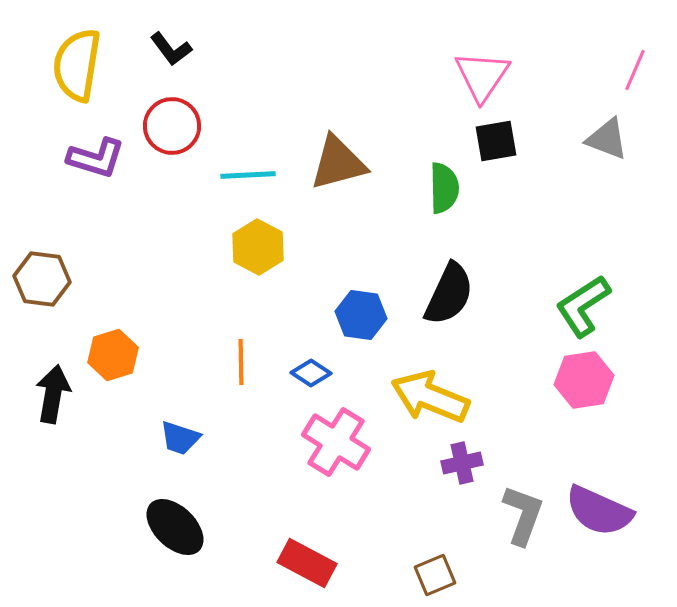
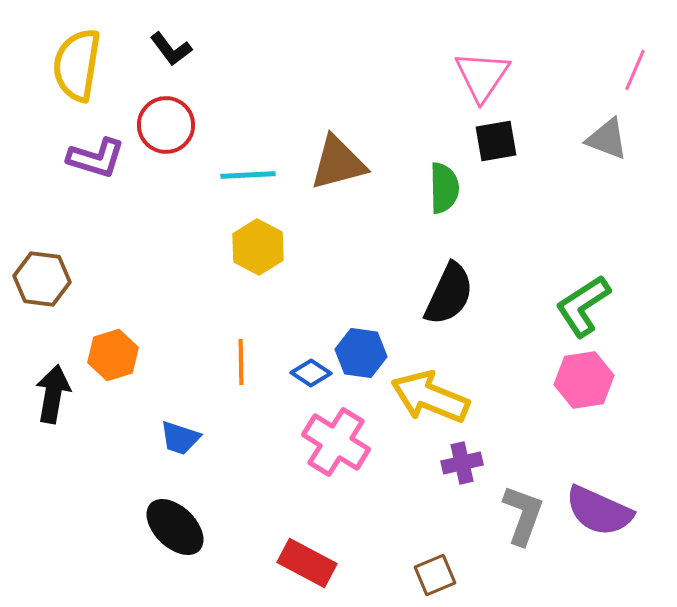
red circle: moved 6 px left, 1 px up
blue hexagon: moved 38 px down
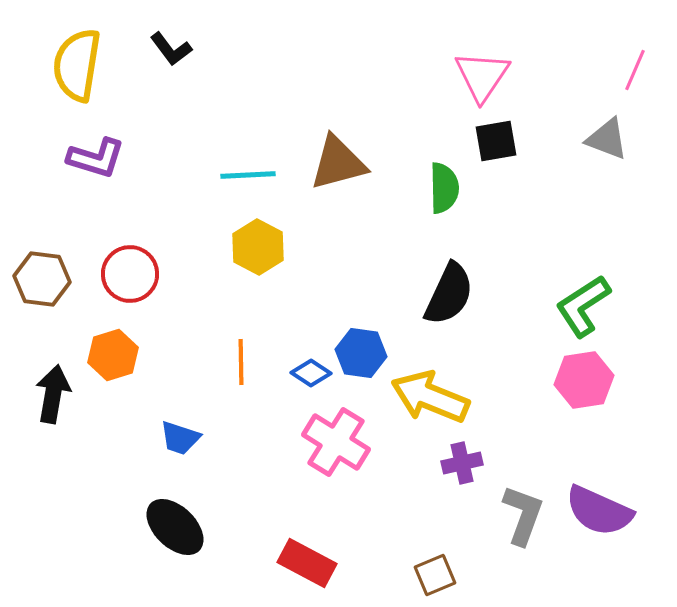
red circle: moved 36 px left, 149 px down
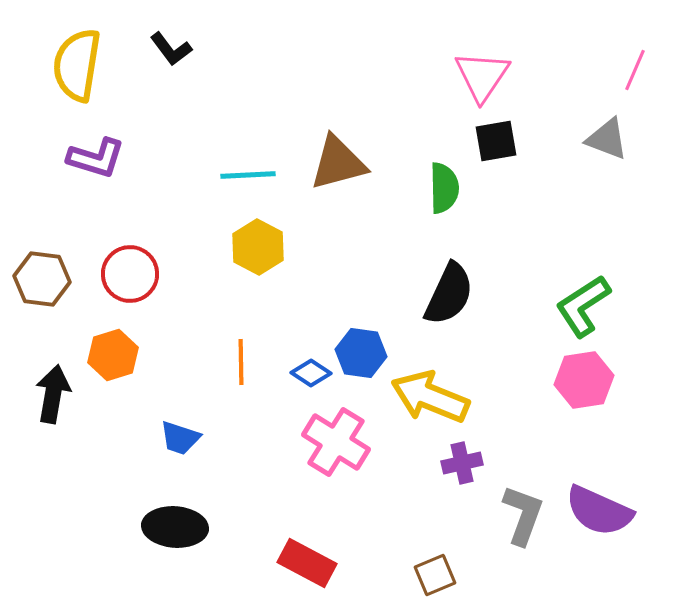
black ellipse: rotated 40 degrees counterclockwise
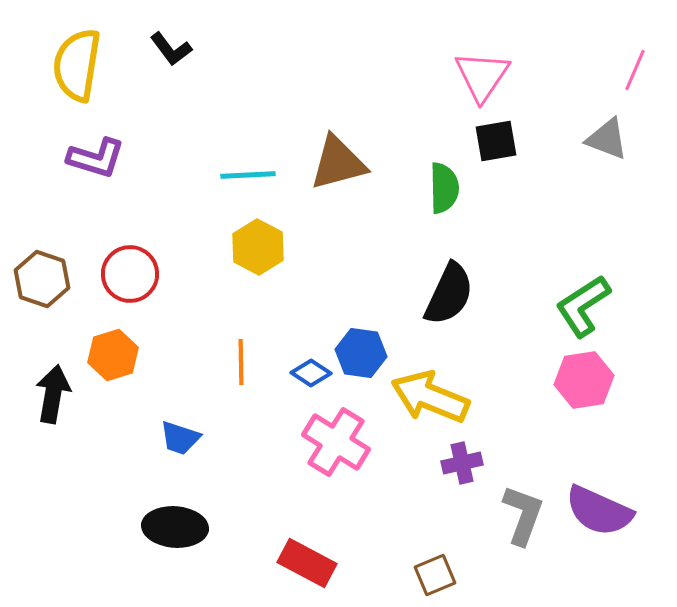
brown hexagon: rotated 12 degrees clockwise
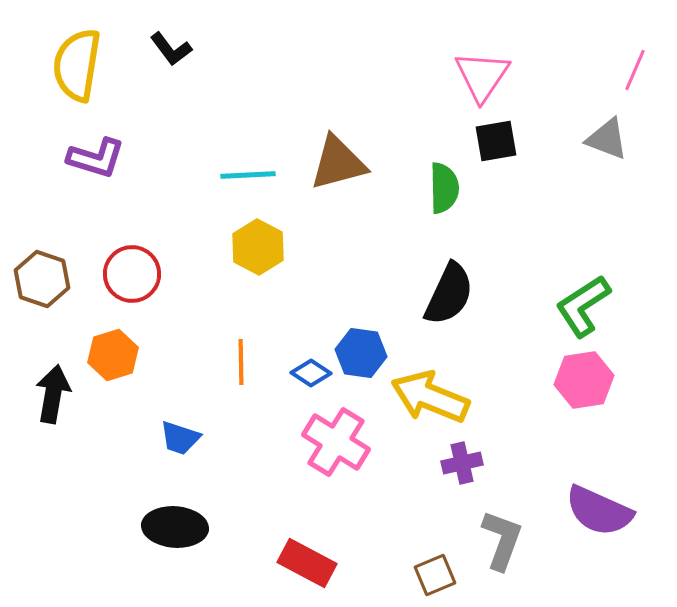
red circle: moved 2 px right
gray L-shape: moved 21 px left, 25 px down
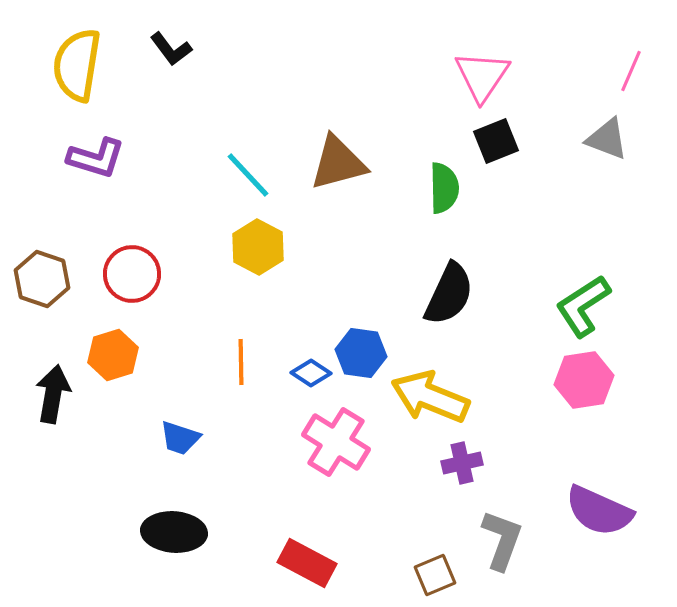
pink line: moved 4 px left, 1 px down
black square: rotated 12 degrees counterclockwise
cyan line: rotated 50 degrees clockwise
black ellipse: moved 1 px left, 5 px down
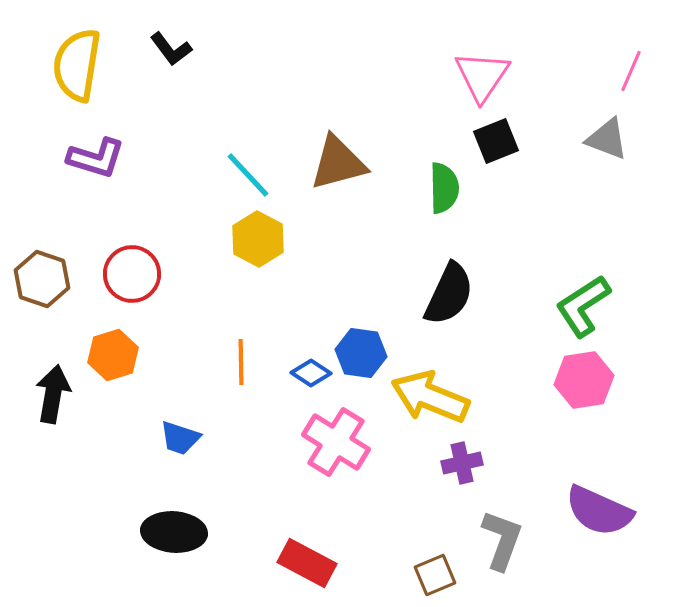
yellow hexagon: moved 8 px up
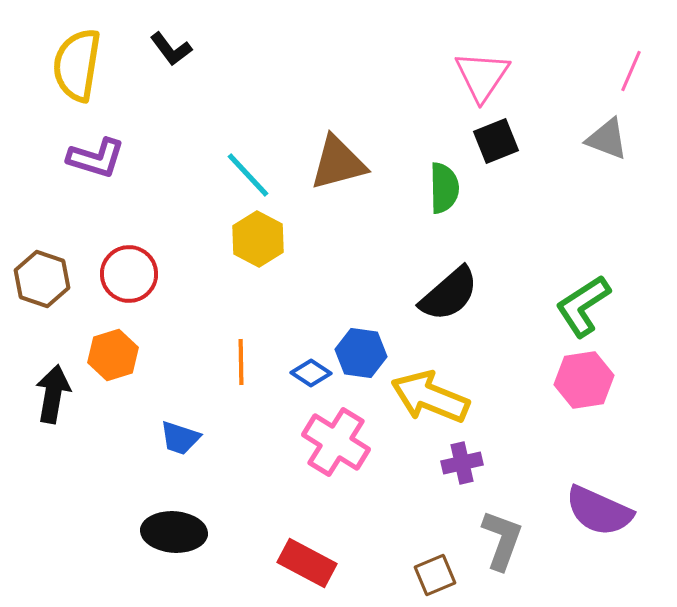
red circle: moved 3 px left
black semicircle: rotated 24 degrees clockwise
